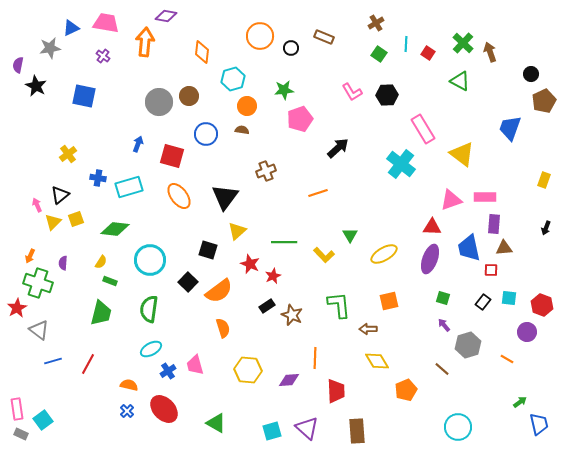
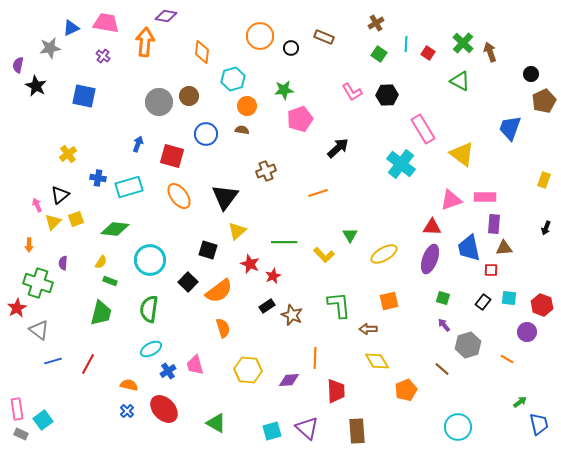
orange arrow at (30, 256): moved 1 px left, 11 px up; rotated 24 degrees counterclockwise
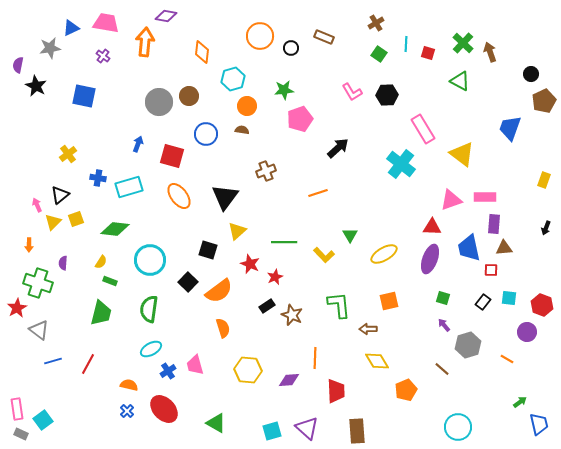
red square at (428, 53): rotated 16 degrees counterclockwise
red star at (273, 276): moved 2 px right, 1 px down
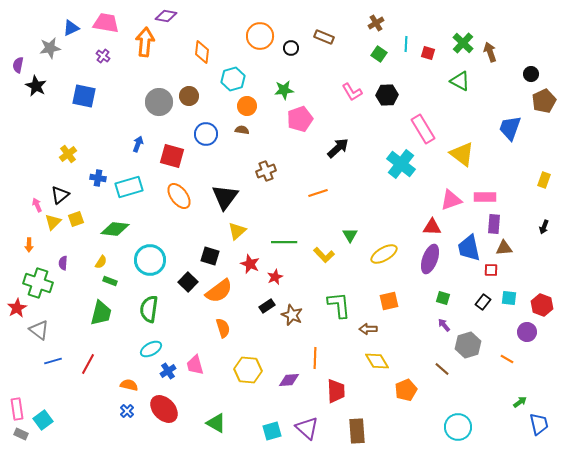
black arrow at (546, 228): moved 2 px left, 1 px up
black square at (208, 250): moved 2 px right, 6 px down
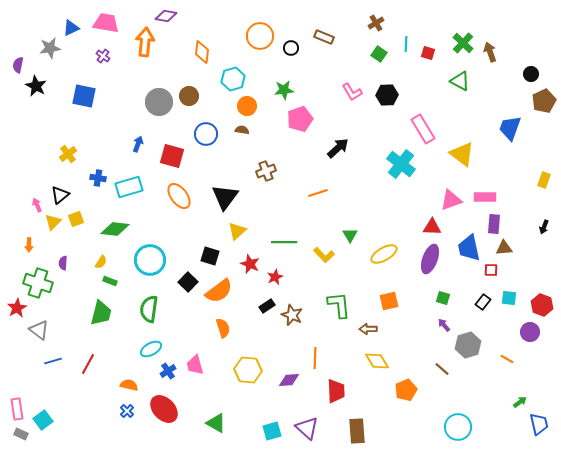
purple circle at (527, 332): moved 3 px right
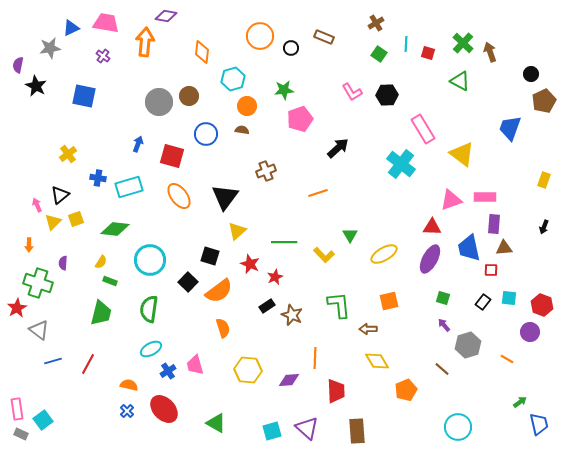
purple ellipse at (430, 259): rotated 8 degrees clockwise
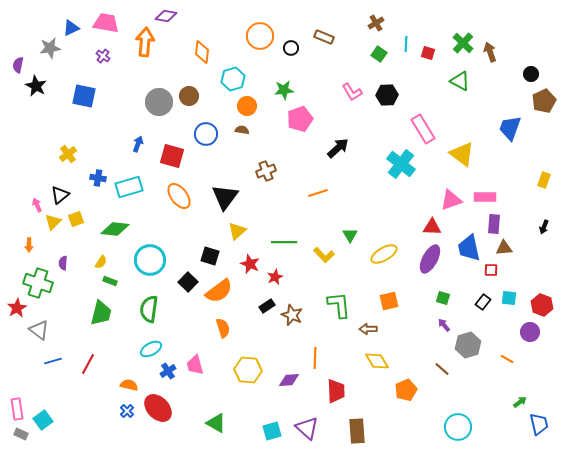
red ellipse at (164, 409): moved 6 px left, 1 px up
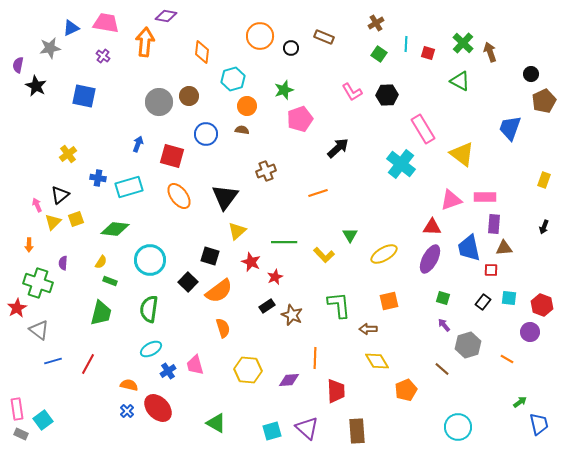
green star at (284, 90): rotated 12 degrees counterclockwise
red star at (250, 264): moved 1 px right, 2 px up
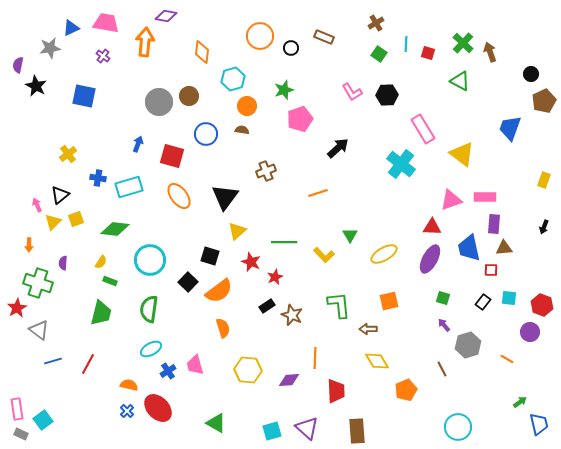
brown line at (442, 369): rotated 21 degrees clockwise
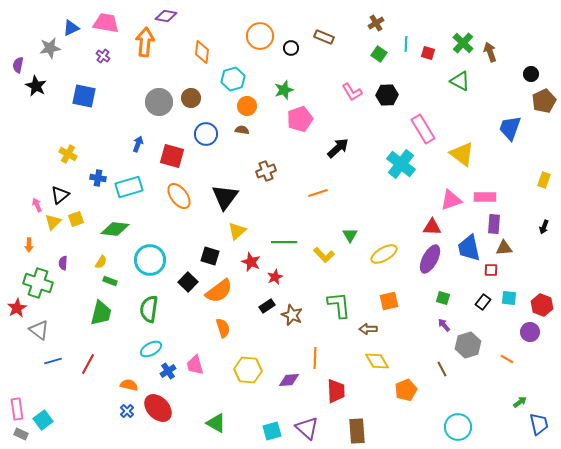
brown circle at (189, 96): moved 2 px right, 2 px down
yellow cross at (68, 154): rotated 24 degrees counterclockwise
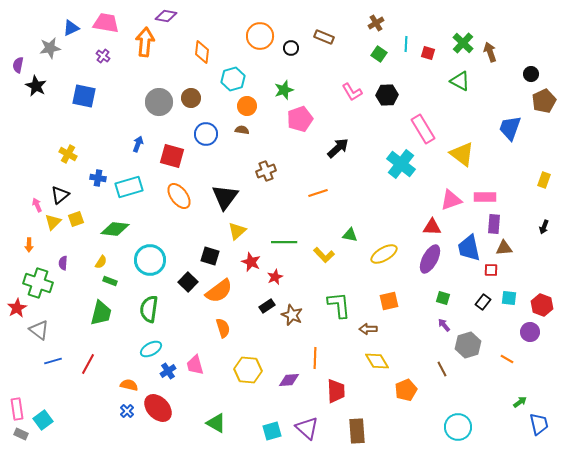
green triangle at (350, 235): rotated 49 degrees counterclockwise
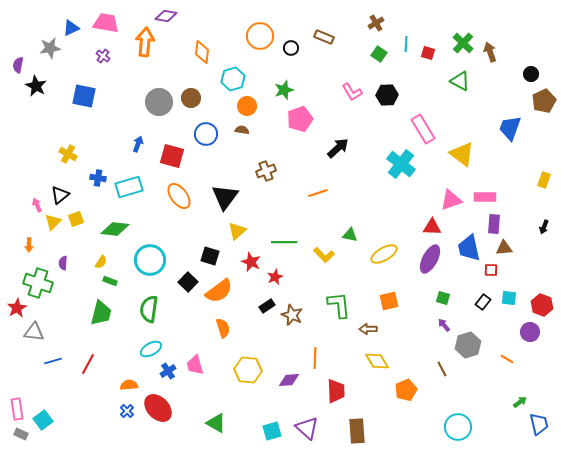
gray triangle at (39, 330): moved 5 px left, 2 px down; rotated 30 degrees counterclockwise
orange semicircle at (129, 385): rotated 18 degrees counterclockwise
